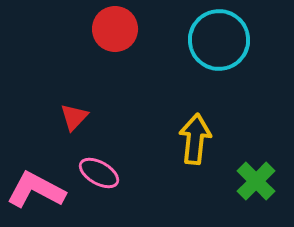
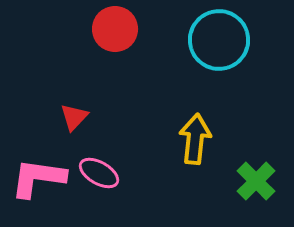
pink L-shape: moved 2 px right, 12 px up; rotated 20 degrees counterclockwise
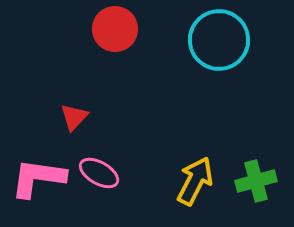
yellow arrow: moved 42 px down; rotated 21 degrees clockwise
green cross: rotated 30 degrees clockwise
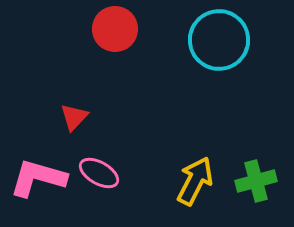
pink L-shape: rotated 8 degrees clockwise
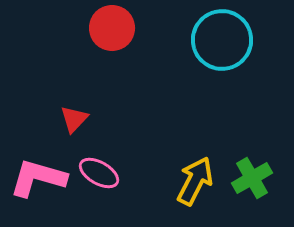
red circle: moved 3 px left, 1 px up
cyan circle: moved 3 px right
red triangle: moved 2 px down
green cross: moved 4 px left, 3 px up; rotated 15 degrees counterclockwise
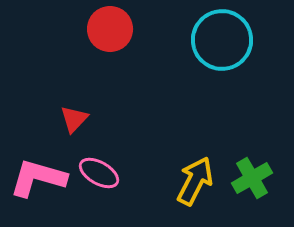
red circle: moved 2 px left, 1 px down
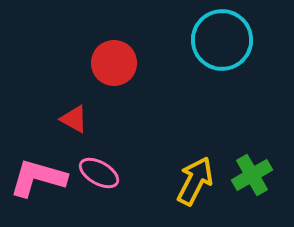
red circle: moved 4 px right, 34 px down
red triangle: rotated 44 degrees counterclockwise
green cross: moved 3 px up
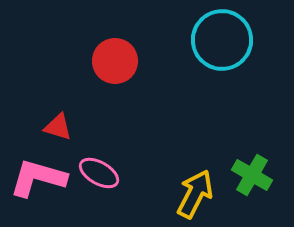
red circle: moved 1 px right, 2 px up
red triangle: moved 16 px left, 8 px down; rotated 12 degrees counterclockwise
green cross: rotated 30 degrees counterclockwise
yellow arrow: moved 13 px down
